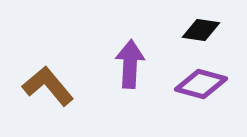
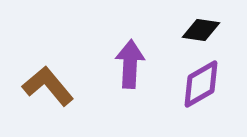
purple diamond: rotated 45 degrees counterclockwise
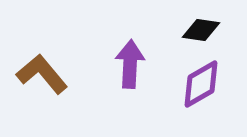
brown L-shape: moved 6 px left, 12 px up
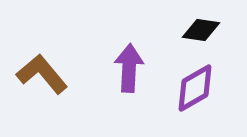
purple arrow: moved 1 px left, 4 px down
purple diamond: moved 6 px left, 4 px down
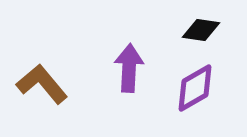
brown L-shape: moved 10 px down
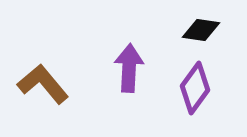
brown L-shape: moved 1 px right
purple diamond: rotated 24 degrees counterclockwise
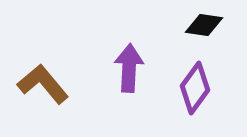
black diamond: moved 3 px right, 5 px up
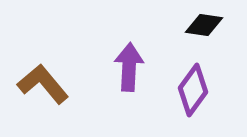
purple arrow: moved 1 px up
purple diamond: moved 2 px left, 2 px down
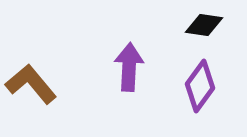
brown L-shape: moved 12 px left
purple diamond: moved 7 px right, 4 px up
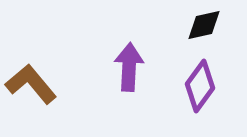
black diamond: rotated 21 degrees counterclockwise
